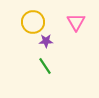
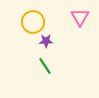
pink triangle: moved 4 px right, 5 px up
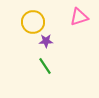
pink triangle: moved 1 px left; rotated 42 degrees clockwise
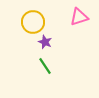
purple star: moved 1 px left, 1 px down; rotated 24 degrees clockwise
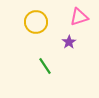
yellow circle: moved 3 px right
purple star: moved 24 px right; rotated 16 degrees clockwise
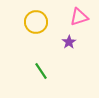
green line: moved 4 px left, 5 px down
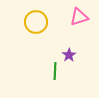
purple star: moved 13 px down
green line: moved 14 px right; rotated 36 degrees clockwise
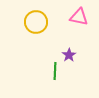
pink triangle: rotated 30 degrees clockwise
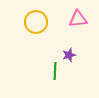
pink triangle: moved 1 px left, 2 px down; rotated 18 degrees counterclockwise
purple star: rotated 16 degrees clockwise
